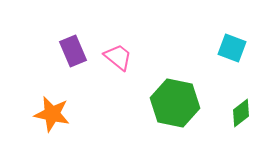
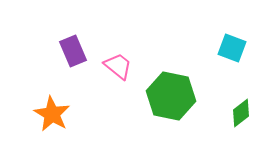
pink trapezoid: moved 9 px down
green hexagon: moved 4 px left, 7 px up
orange star: rotated 18 degrees clockwise
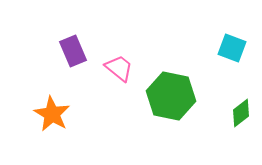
pink trapezoid: moved 1 px right, 2 px down
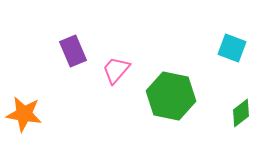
pink trapezoid: moved 3 px left, 2 px down; rotated 88 degrees counterclockwise
orange star: moved 28 px left; rotated 21 degrees counterclockwise
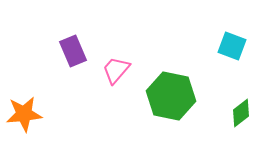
cyan square: moved 2 px up
orange star: rotated 15 degrees counterclockwise
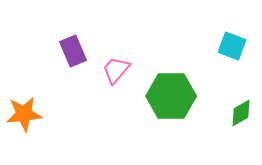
green hexagon: rotated 12 degrees counterclockwise
green diamond: rotated 8 degrees clockwise
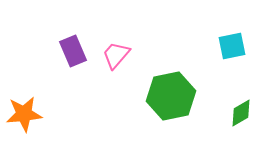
cyan square: rotated 32 degrees counterclockwise
pink trapezoid: moved 15 px up
green hexagon: rotated 12 degrees counterclockwise
